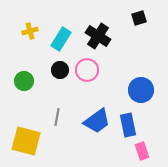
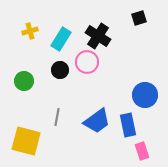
pink circle: moved 8 px up
blue circle: moved 4 px right, 5 px down
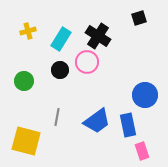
yellow cross: moved 2 px left
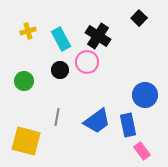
black square: rotated 28 degrees counterclockwise
cyan rectangle: rotated 60 degrees counterclockwise
pink rectangle: rotated 18 degrees counterclockwise
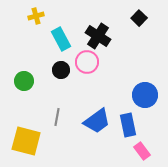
yellow cross: moved 8 px right, 15 px up
black circle: moved 1 px right
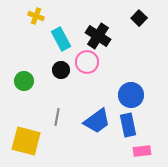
yellow cross: rotated 35 degrees clockwise
blue circle: moved 14 px left
pink rectangle: rotated 60 degrees counterclockwise
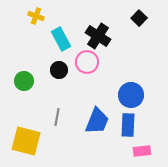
black circle: moved 2 px left
blue trapezoid: rotated 32 degrees counterclockwise
blue rectangle: rotated 15 degrees clockwise
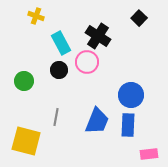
cyan rectangle: moved 4 px down
gray line: moved 1 px left
pink rectangle: moved 7 px right, 3 px down
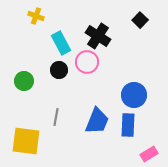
black square: moved 1 px right, 2 px down
blue circle: moved 3 px right
yellow square: rotated 8 degrees counterclockwise
pink rectangle: rotated 24 degrees counterclockwise
